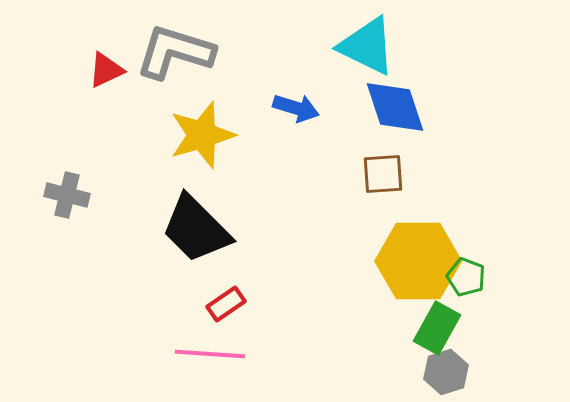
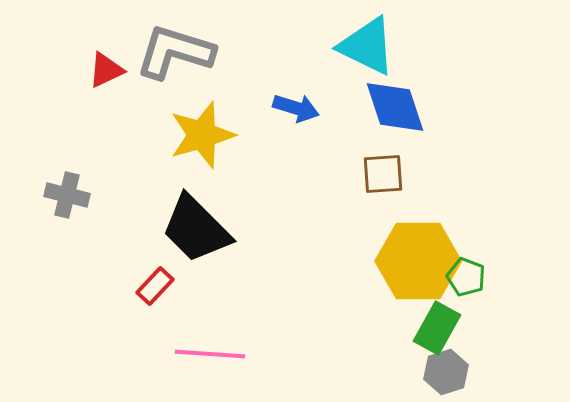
red rectangle: moved 71 px left, 18 px up; rotated 12 degrees counterclockwise
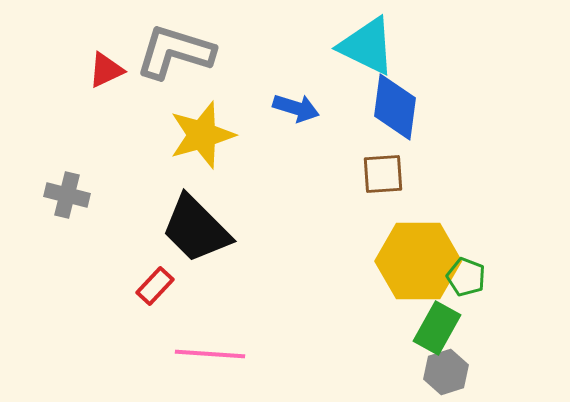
blue diamond: rotated 26 degrees clockwise
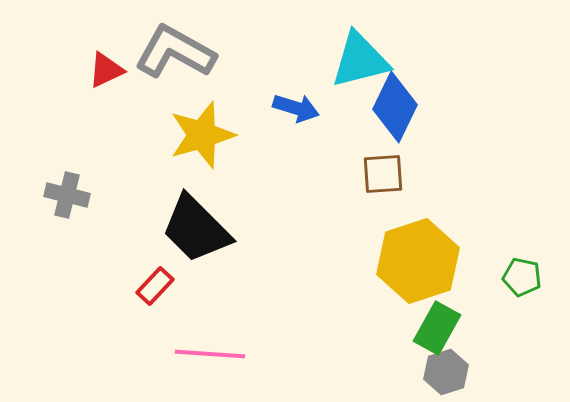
cyan triangle: moved 7 px left, 14 px down; rotated 40 degrees counterclockwise
gray L-shape: rotated 12 degrees clockwise
blue diamond: rotated 18 degrees clockwise
yellow hexagon: rotated 18 degrees counterclockwise
green pentagon: moved 56 px right; rotated 9 degrees counterclockwise
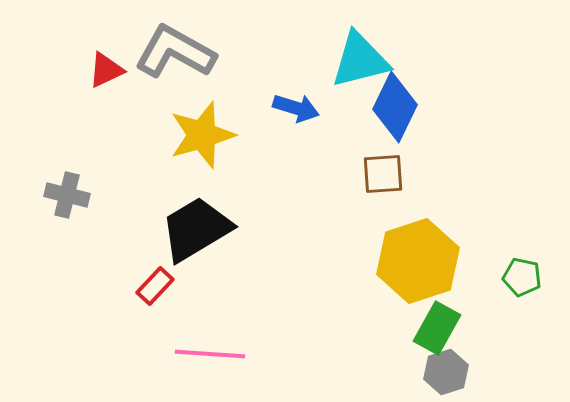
black trapezoid: rotated 104 degrees clockwise
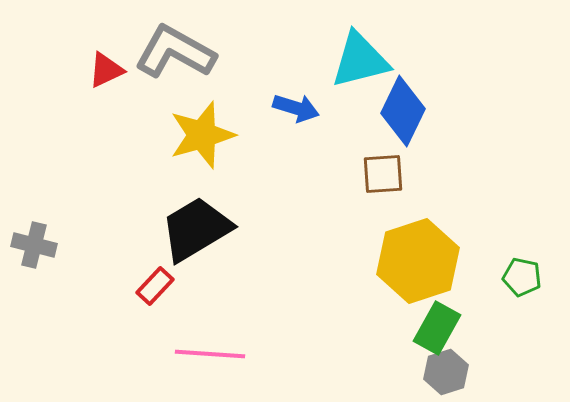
blue diamond: moved 8 px right, 4 px down
gray cross: moved 33 px left, 50 px down
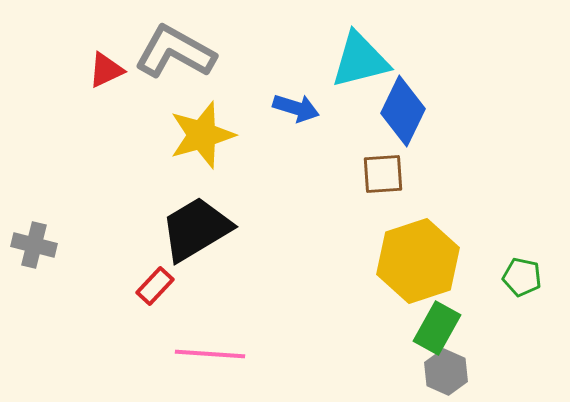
gray hexagon: rotated 18 degrees counterclockwise
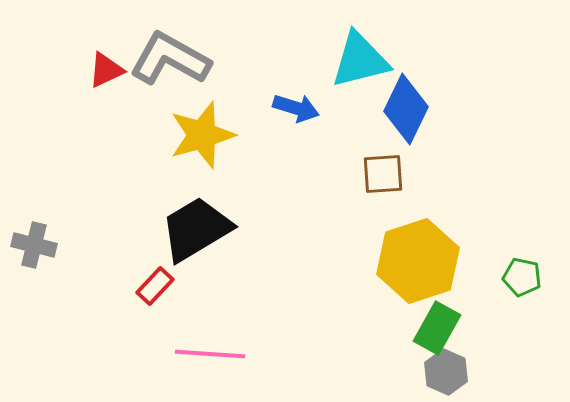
gray L-shape: moved 5 px left, 7 px down
blue diamond: moved 3 px right, 2 px up
